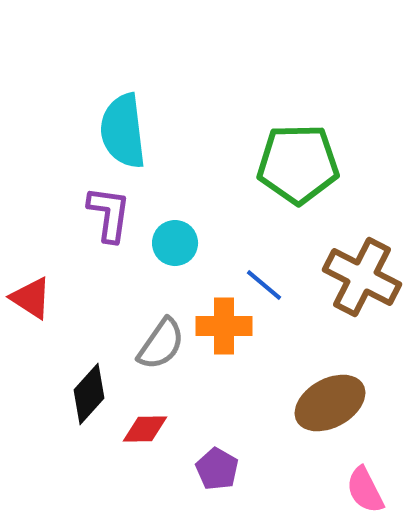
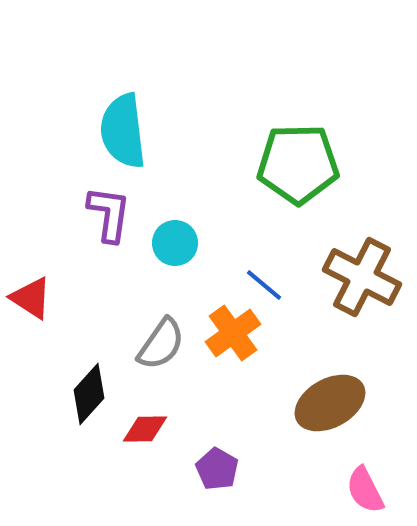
orange cross: moved 9 px right, 7 px down; rotated 36 degrees counterclockwise
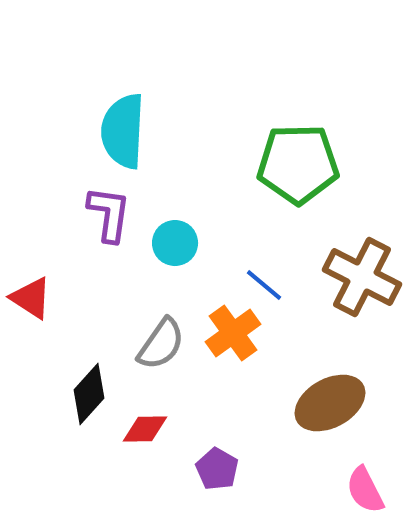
cyan semicircle: rotated 10 degrees clockwise
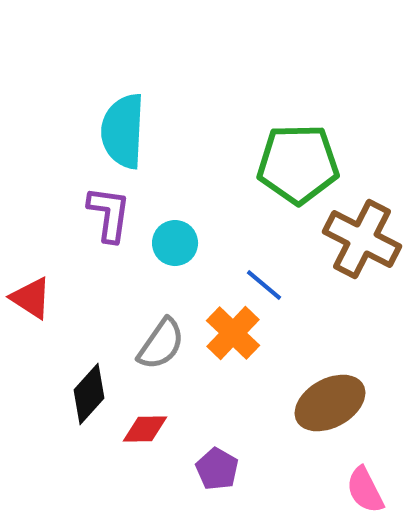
brown cross: moved 38 px up
orange cross: rotated 10 degrees counterclockwise
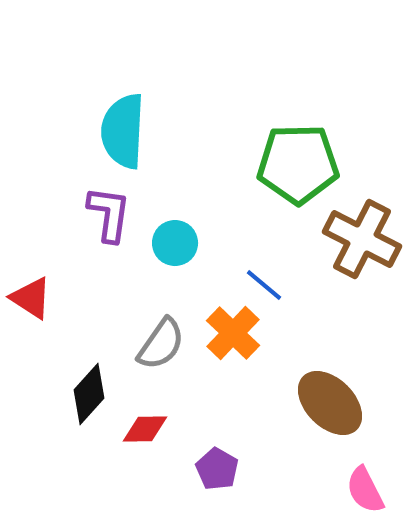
brown ellipse: rotated 74 degrees clockwise
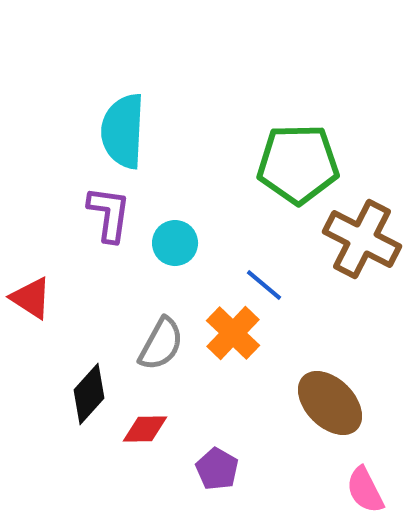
gray semicircle: rotated 6 degrees counterclockwise
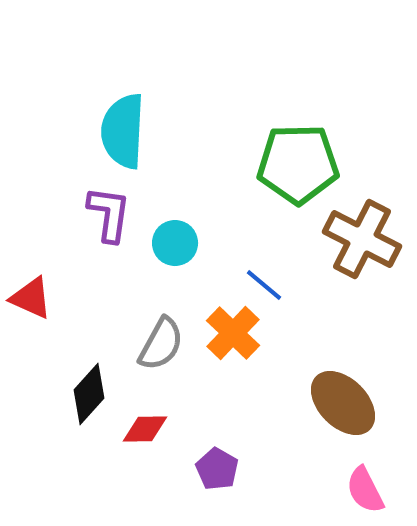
red triangle: rotated 9 degrees counterclockwise
brown ellipse: moved 13 px right
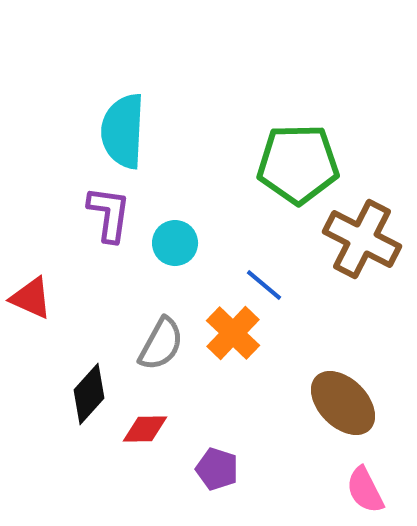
purple pentagon: rotated 12 degrees counterclockwise
